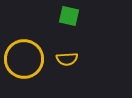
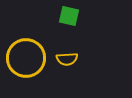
yellow circle: moved 2 px right, 1 px up
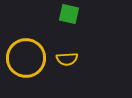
green square: moved 2 px up
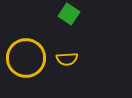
green square: rotated 20 degrees clockwise
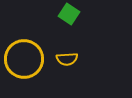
yellow circle: moved 2 px left, 1 px down
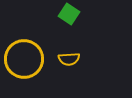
yellow semicircle: moved 2 px right
